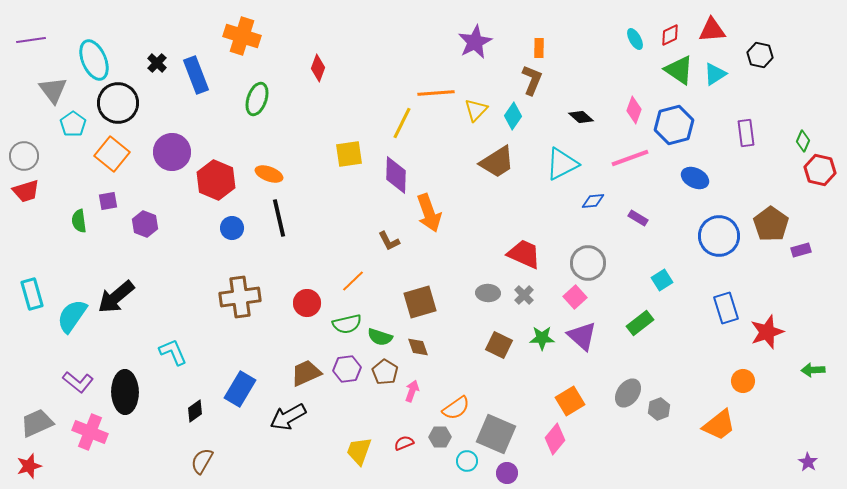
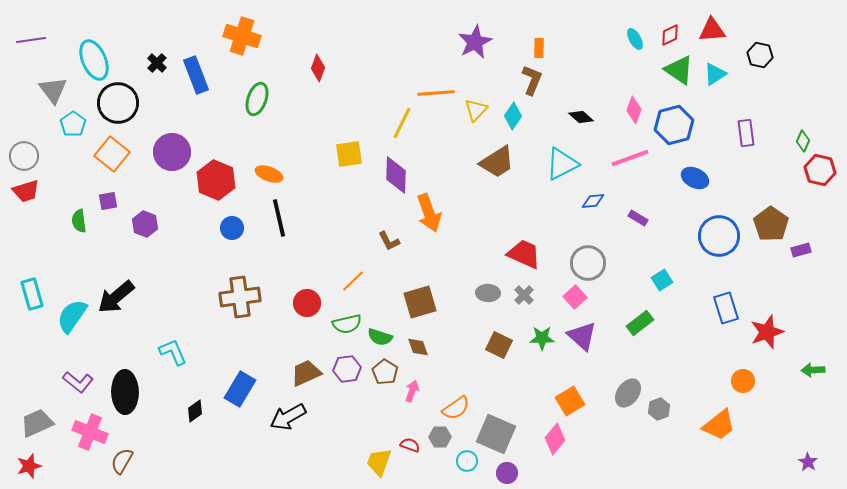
red semicircle at (404, 443): moved 6 px right, 2 px down; rotated 42 degrees clockwise
yellow trapezoid at (359, 451): moved 20 px right, 11 px down
brown semicircle at (202, 461): moved 80 px left
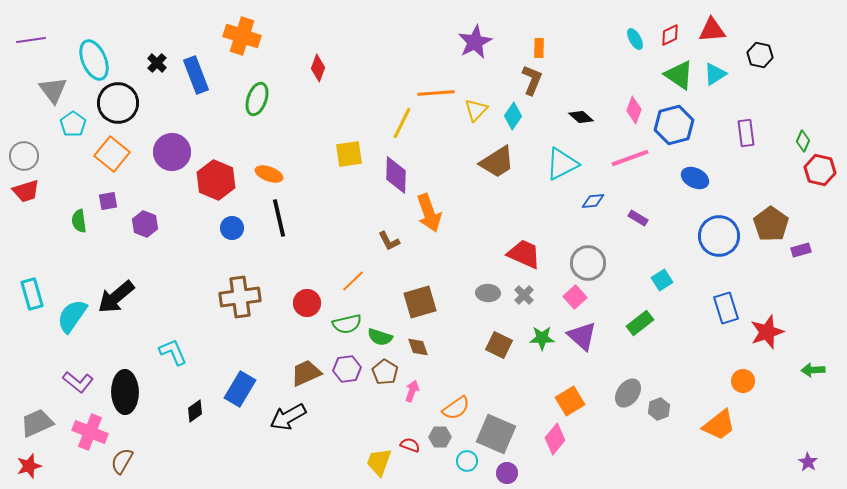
green triangle at (679, 70): moved 5 px down
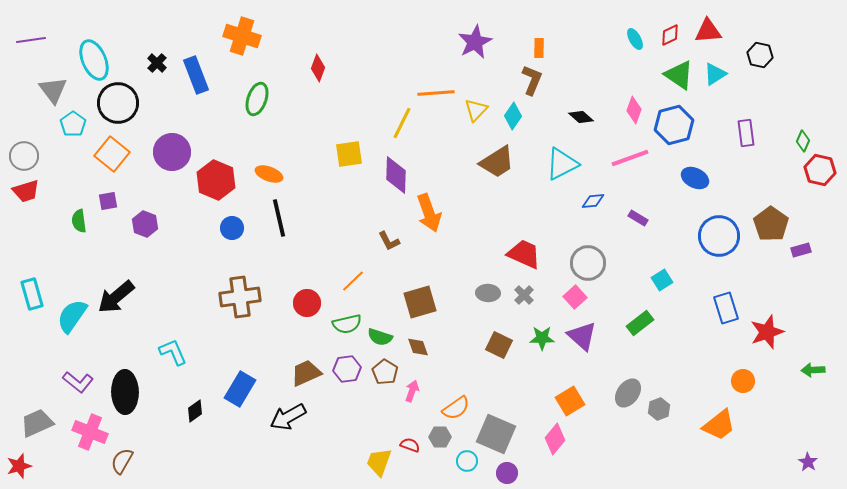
red triangle at (712, 30): moved 4 px left, 1 px down
red star at (29, 466): moved 10 px left
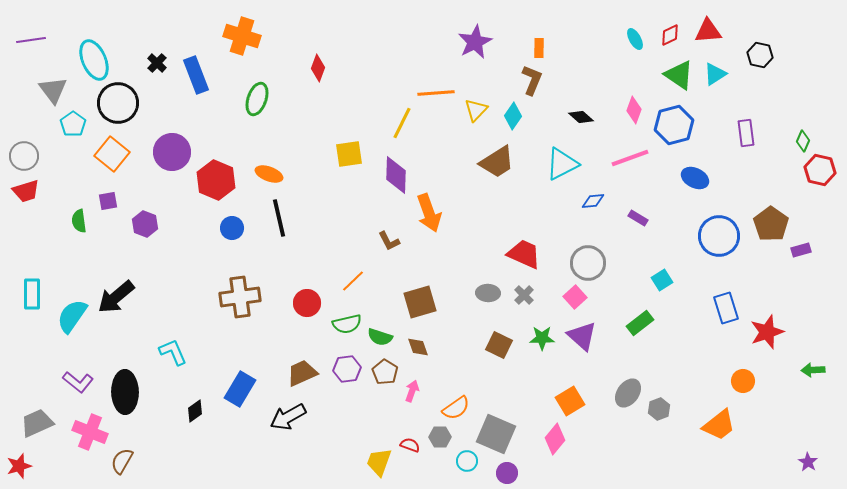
cyan rectangle at (32, 294): rotated 16 degrees clockwise
brown trapezoid at (306, 373): moved 4 px left
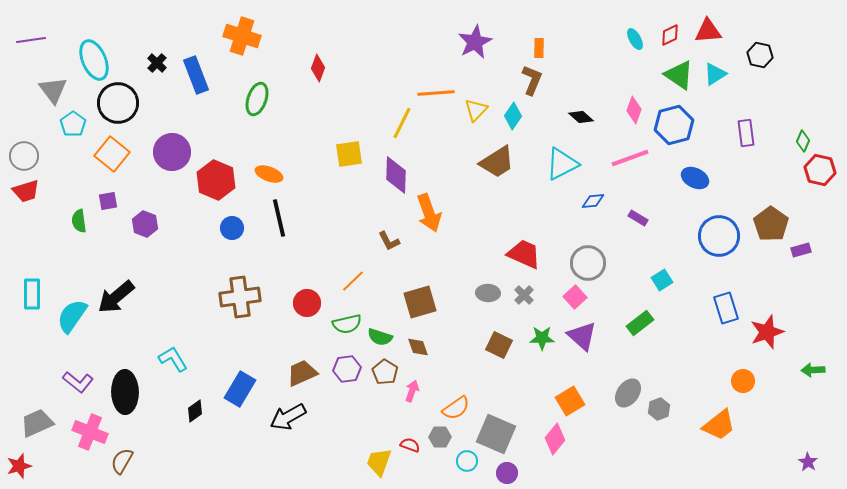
cyan L-shape at (173, 352): moved 7 px down; rotated 8 degrees counterclockwise
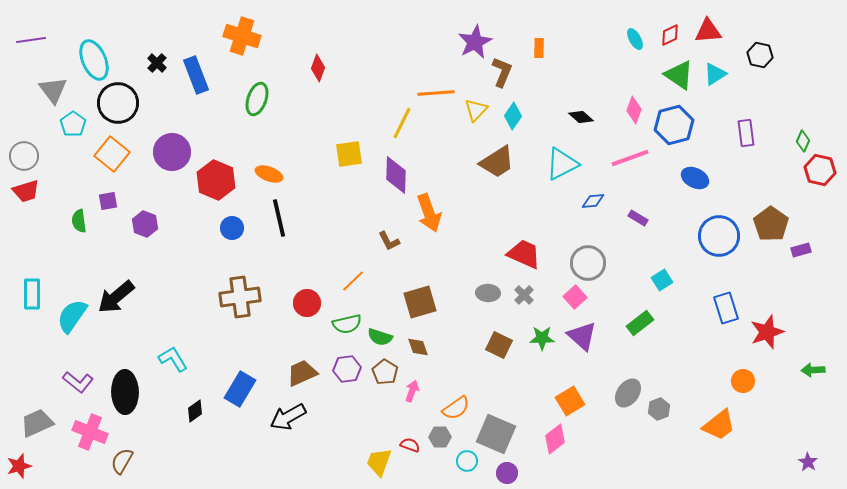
brown L-shape at (532, 80): moved 30 px left, 8 px up
pink diamond at (555, 439): rotated 12 degrees clockwise
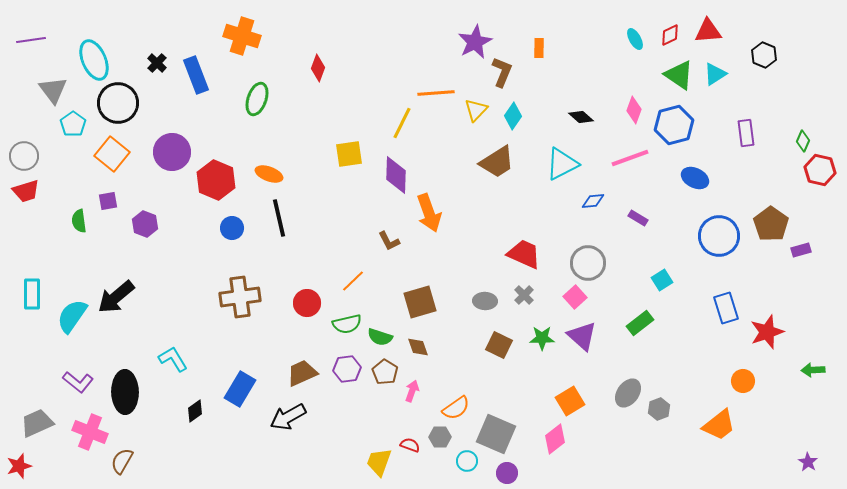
black hexagon at (760, 55): moved 4 px right; rotated 10 degrees clockwise
gray ellipse at (488, 293): moved 3 px left, 8 px down
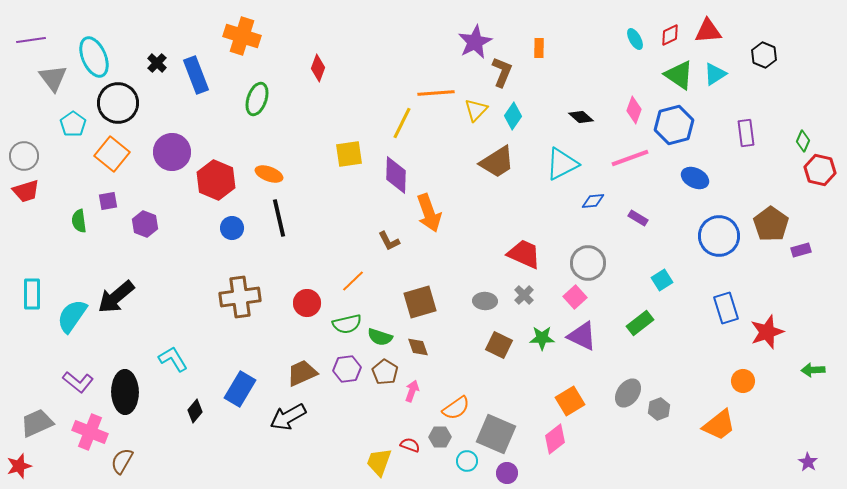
cyan ellipse at (94, 60): moved 3 px up
gray triangle at (53, 90): moved 12 px up
purple triangle at (582, 336): rotated 16 degrees counterclockwise
black diamond at (195, 411): rotated 15 degrees counterclockwise
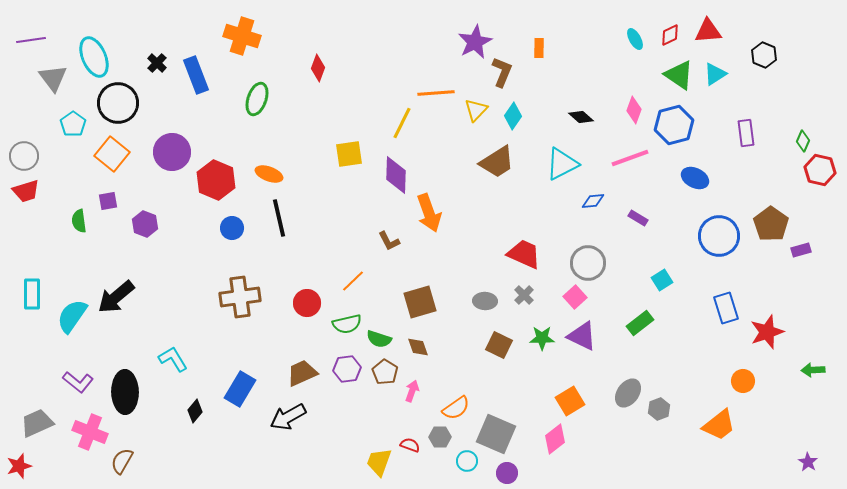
green semicircle at (380, 337): moved 1 px left, 2 px down
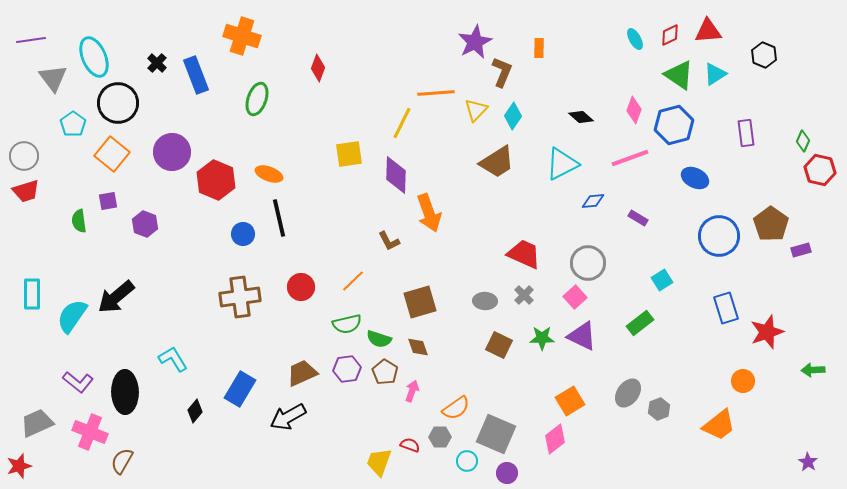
blue circle at (232, 228): moved 11 px right, 6 px down
red circle at (307, 303): moved 6 px left, 16 px up
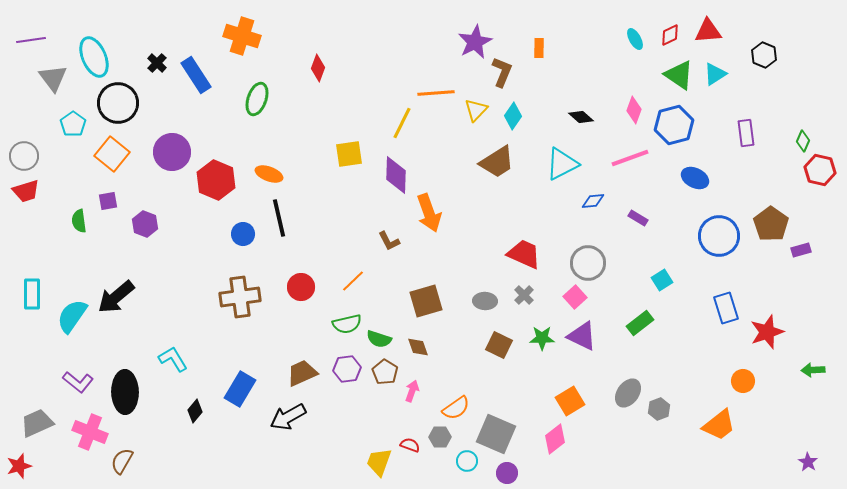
blue rectangle at (196, 75): rotated 12 degrees counterclockwise
brown square at (420, 302): moved 6 px right, 1 px up
